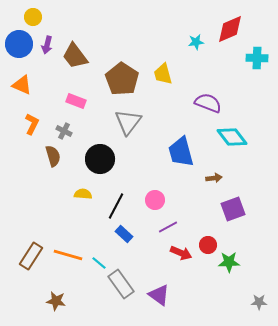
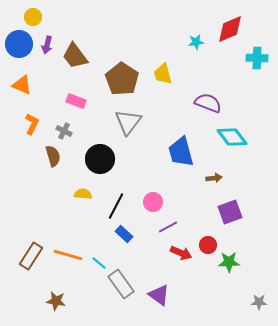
pink circle: moved 2 px left, 2 px down
purple square: moved 3 px left, 3 px down
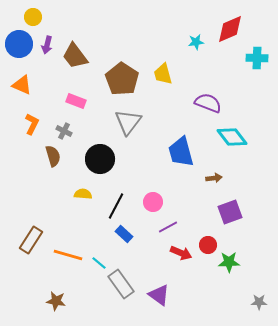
brown rectangle: moved 16 px up
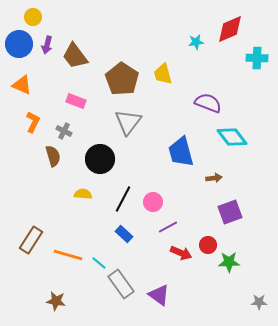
orange L-shape: moved 1 px right, 2 px up
black line: moved 7 px right, 7 px up
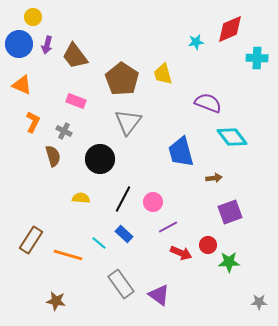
yellow semicircle: moved 2 px left, 4 px down
cyan line: moved 20 px up
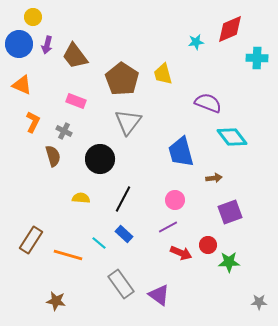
pink circle: moved 22 px right, 2 px up
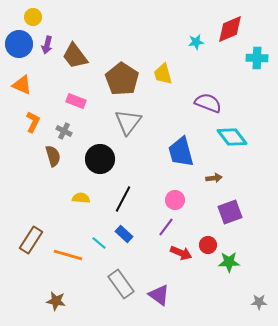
purple line: moved 2 px left; rotated 24 degrees counterclockwise
